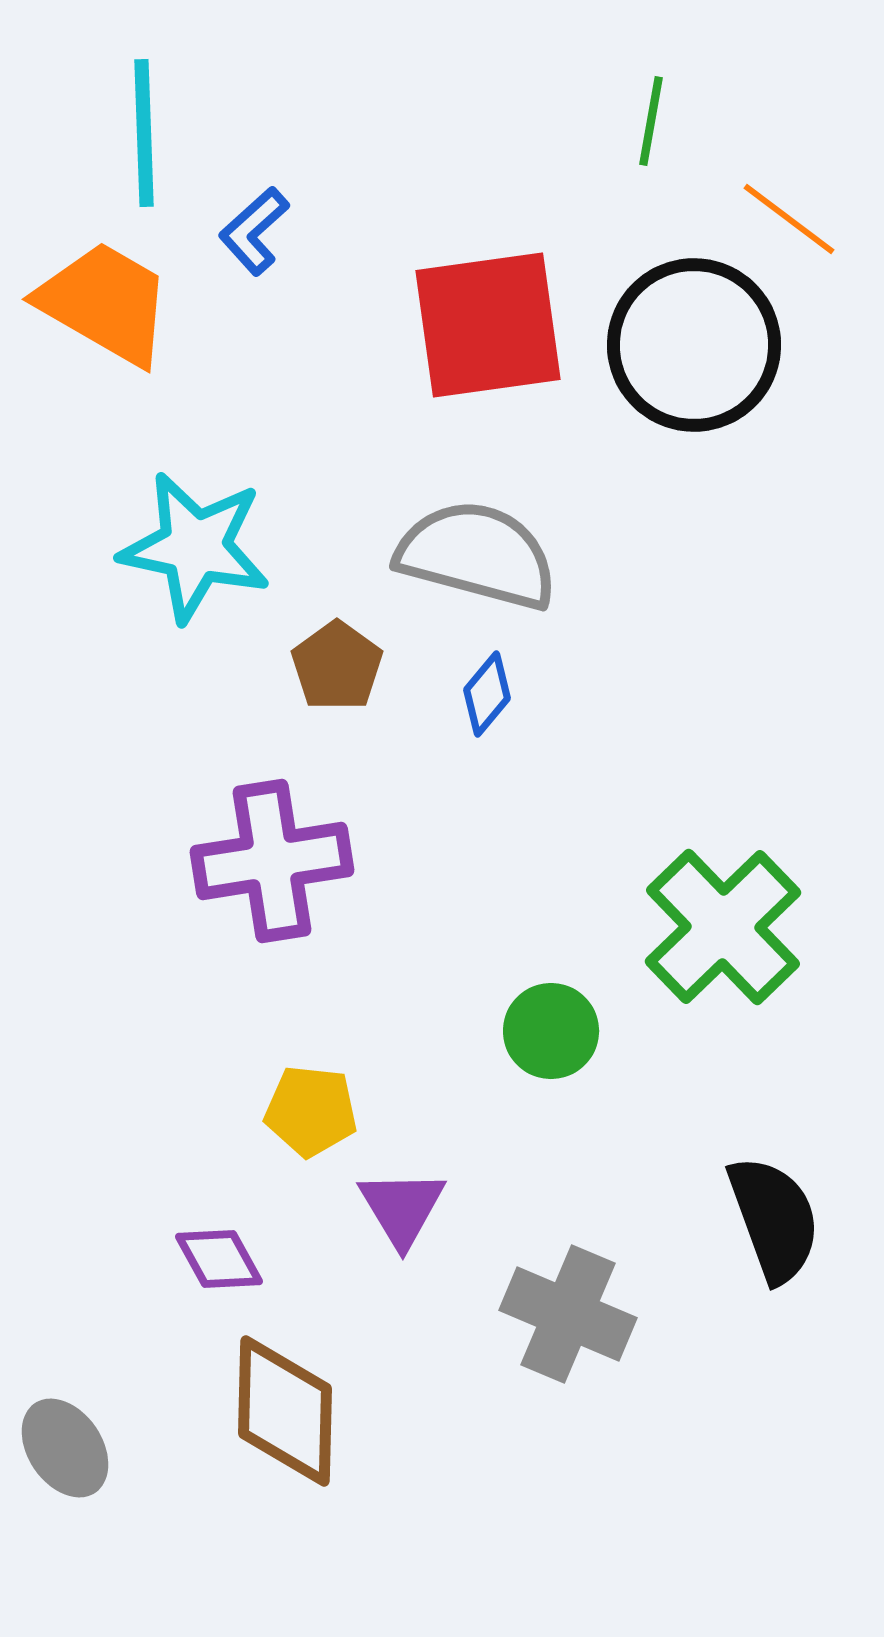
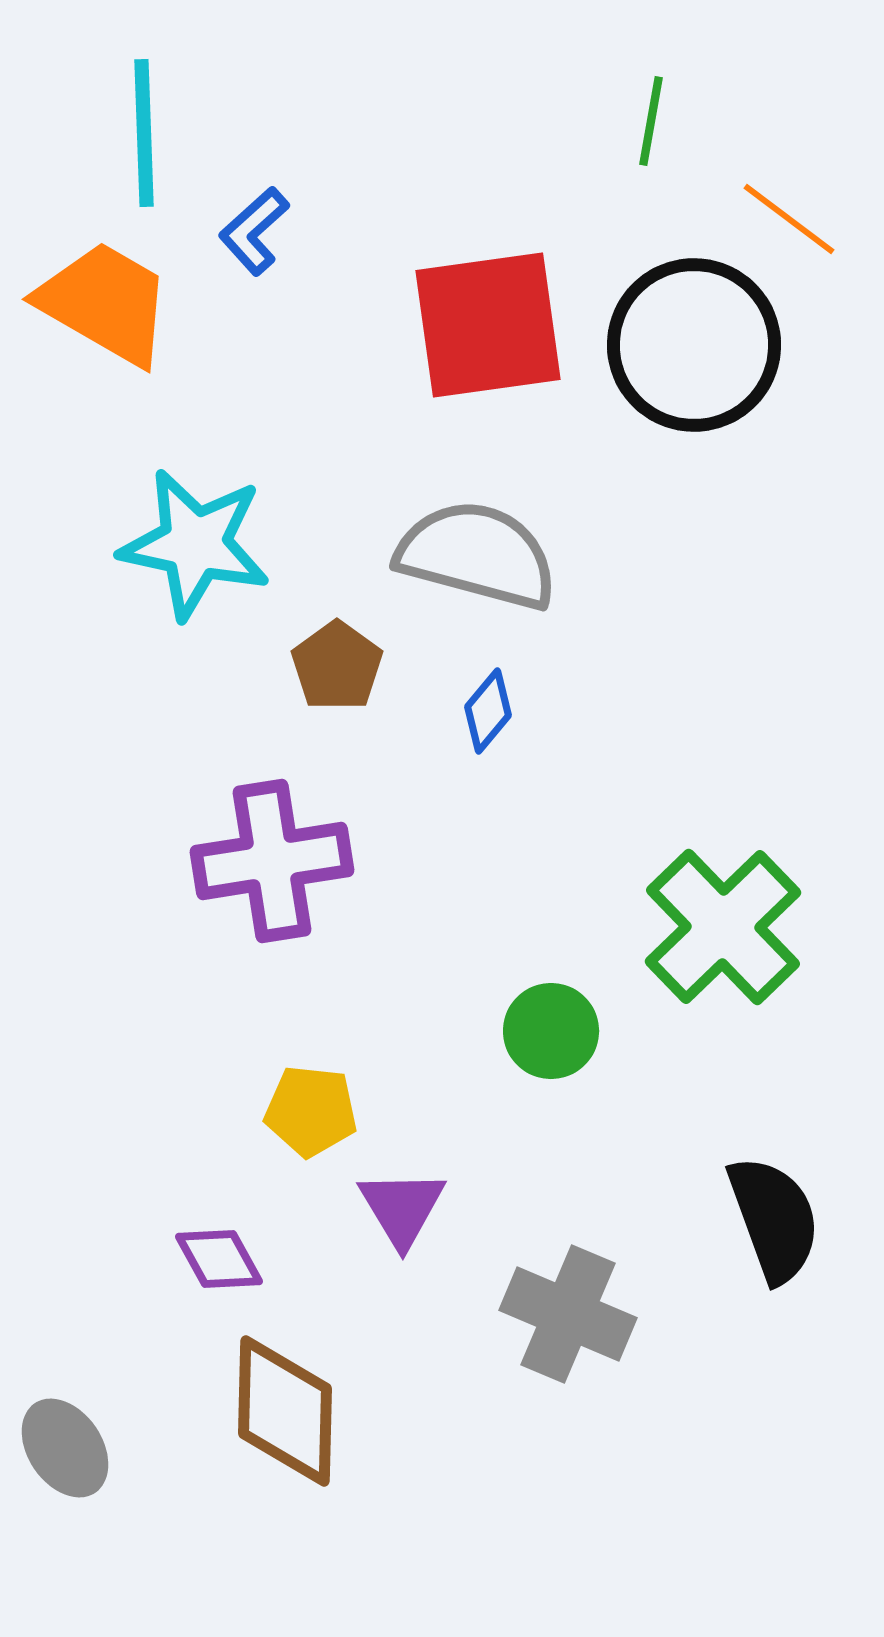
cyan star: moved 3 px up
blue diamond: moved 1 px right, 17 px down
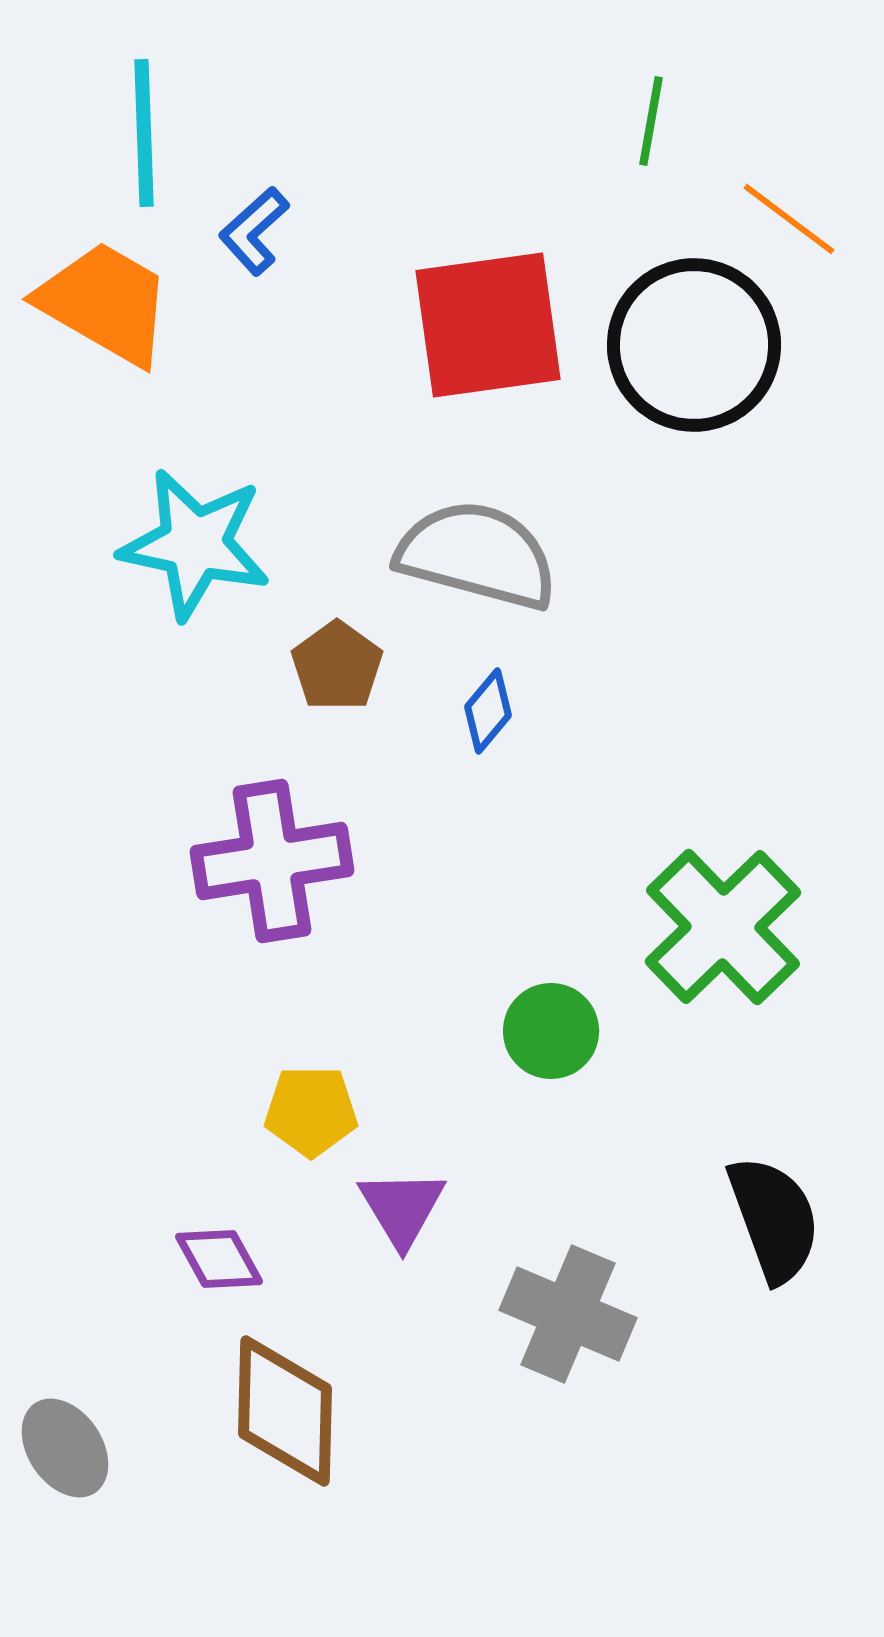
yellow pentagon: rotated 6 degrees counterclockwise
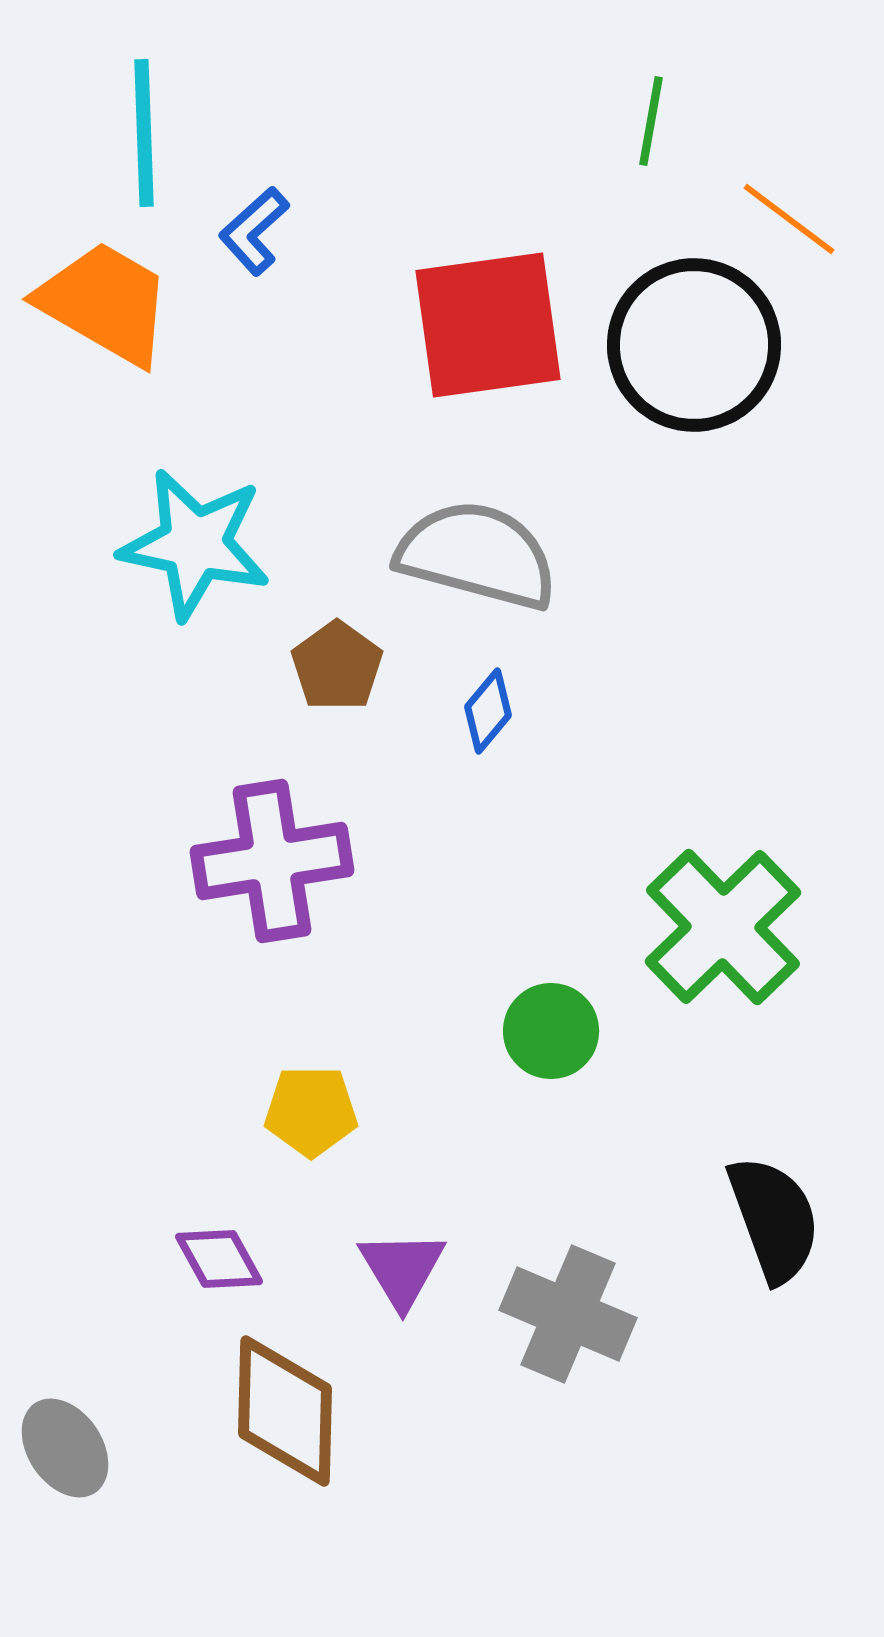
purple triangle: moved 61 px down
